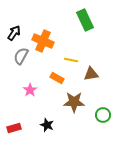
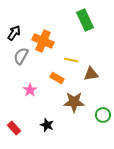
red rectangle: rotated 64 degrees clockwise
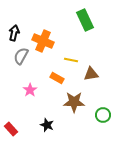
black arrow: rotated 21 degrees counterclockwise
red rectangle: moved 3 px left, 1 px down
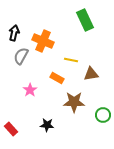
black star: rotated 16 degrees counterclockwise
